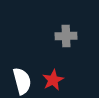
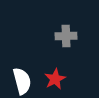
red star: moved 2 px right, 1 px up
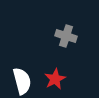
gray cross: rotated 20 degrees clockwise
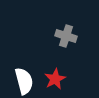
white semicircle: moved 2 px right
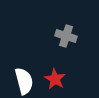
red star: rotated 15 degrees counterclockwise
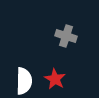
white semicircle: rotated 16 degrees clockwise
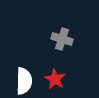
gray cross: moved 4 px left, 3 px down
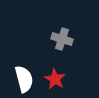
white semicircle: moved 2 px up; rotated 16 degrees counterclockwise
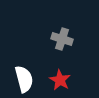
red star: moved 5 px right, 1 px down
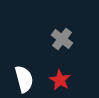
gray cross: rotated 20 degrees clockwise
